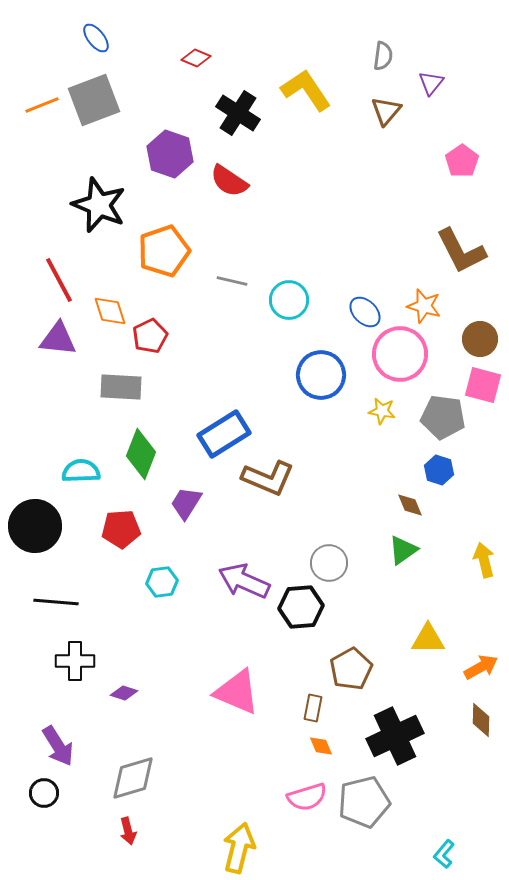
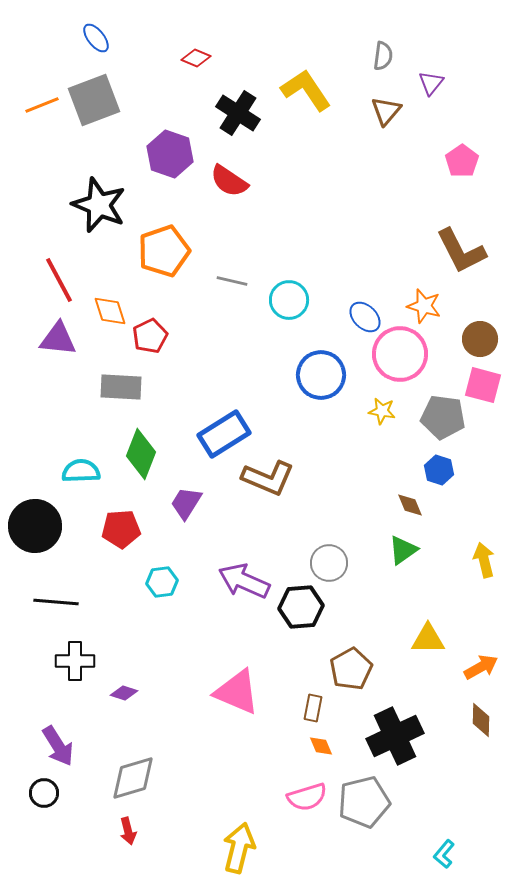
blue ellipse at (365, 312): moved 5 px down
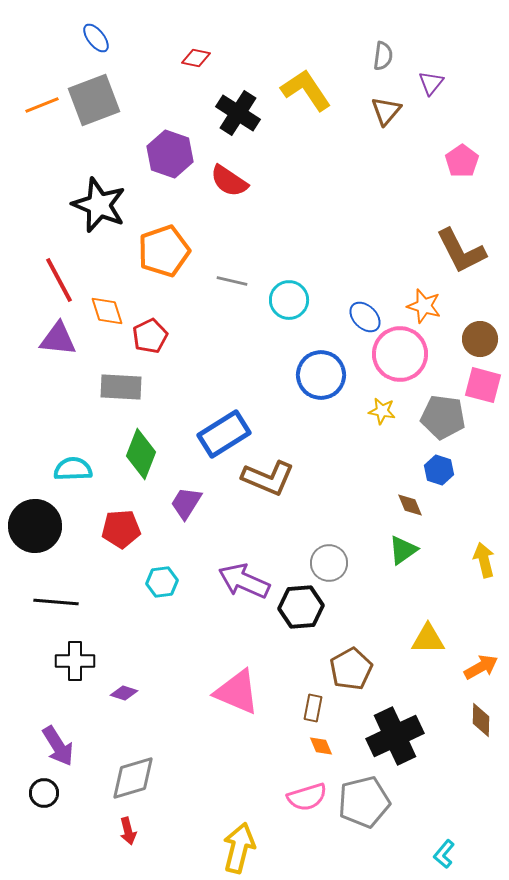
red diamond at (196, 58): rotated 12 degrees counterclockwise
orange diamond at (110, 311): moved 3 px left
cyan semicircle at (81, 471): moved 8 px left, 2 px up
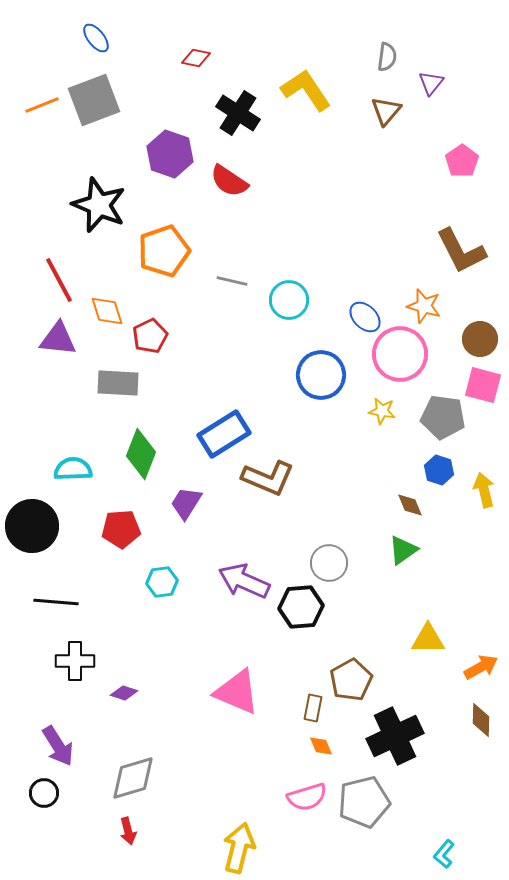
gray semicircle at (383, 56): moved 4 px right, 1 px down
gray rectangle at (121, 387): moved 3 px left, 4 px up
black circle at (35, 526): moved 3 px left
yellow arrow at (484, 560): moved 70 px up
brown pentagon at (351, 669): moved 11 px down
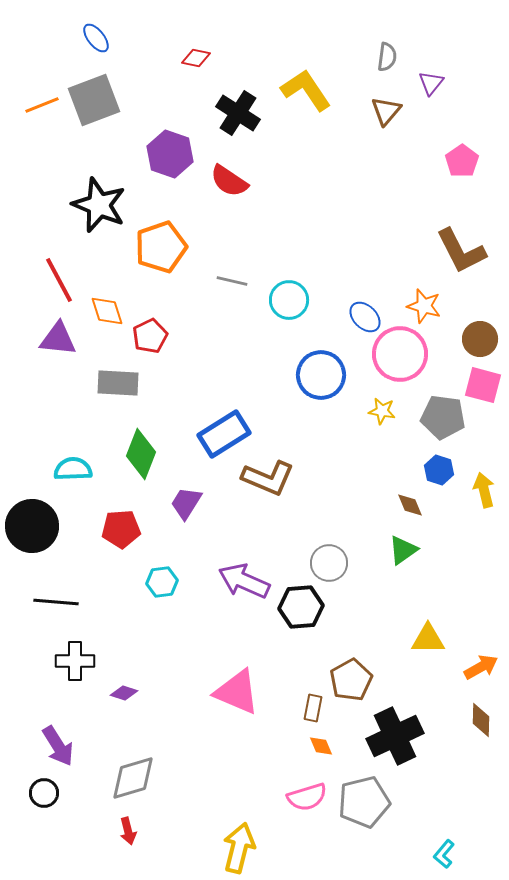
orange pentagon at (164, 251): moved 3 px left, 4 px up
